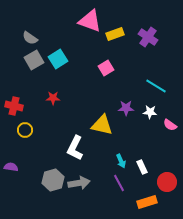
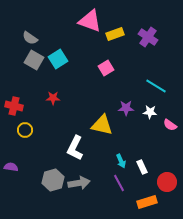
gray square: rotated 30 degrees counterclockwise
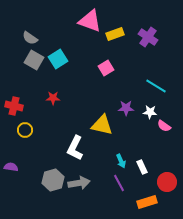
pink semicircle: moved 6 px left, 1 px down
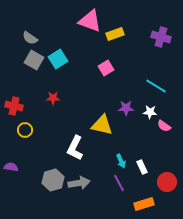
purple cross: moved 13 px right; rotated 18 degrees counterclockwise
orange rectangle: moved 3 px left, 2 px down
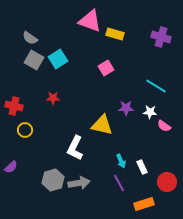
yellow rectangle: rotated 36 degrees clockwise
purple semicircle: rotated 128 degrees clockwise
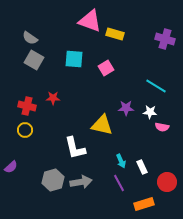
purple cross: moved 4 px right, 2 px down
cyan square: moved 16 px right; rotated 36 degrees clockwise
red cross: moved 13 px right
pink semicircle: moved 2 px left, 1 px down; rotated 24 degrees counterclockwise
white L-shape: rotated 40 degrees counterclockwise
gray arrow: moved 2 px right, 1 px up
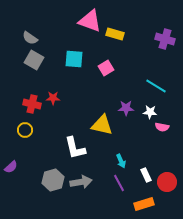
red cross: moved 5 px right, 2 px up
white rectangle: moved 4 px right, 8 px down
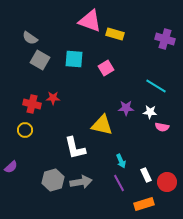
gray square: moved 6 px right
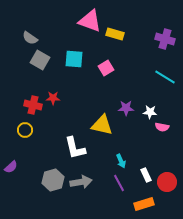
cyan line: moved 9 px right, 9 px up
red cross: moved 1 px right, 1 px down
